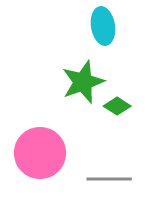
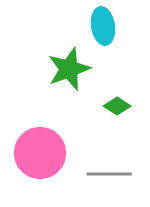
green star: moved 14 px left, 13 px up
gray line: moved 5 px up
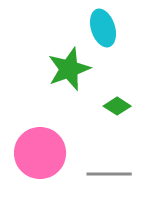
cyan ellipse: moved 2 px down; rotated 9 degrees counterclockwise
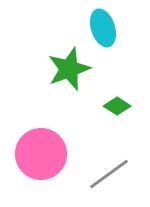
pink circle: moved 1 px right, 1 px down
gray line: rotated 36 degrees counterclockwise
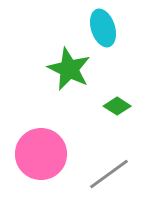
green star: rotated 27 degrees counterclockwise
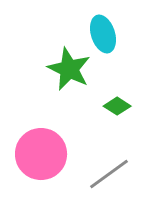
cyan ellipse: moved 6 px down
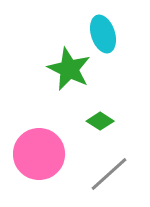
green diamond: moved 17 px left, 15 px down
pink circle: moved 2 px left
gray line: rotated 6 degrees counterclockwise
